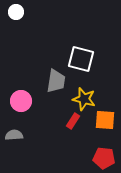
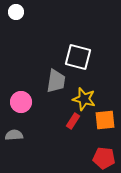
white square: moved 3 px left, 2 px up
pink circle: moved 1 px down
orange square: rotated 10 degrees counterclockwise
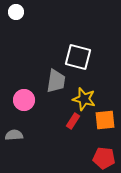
pink circle: moved 3 px right, 2 px up
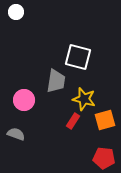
orange square: rotated 10 degrees counterclockwise
gray semicircle: moved 2 px right, 1 px up; rotated 24 degrees clockwise
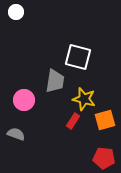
gray trapezoid: moved 1 px left
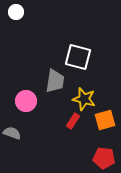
pink circle: moved 2 px right, 1 px down
gray semicircle: moved 4 px left, 1 px up
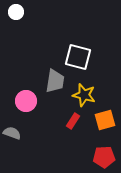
yellow star: moved 4 px up
red pentagon: moved 1 px up; rotated 10 degrees counterclockwise
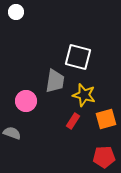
orange square: moved 1 px right, 1 px up
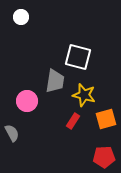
white circle: moved 5 px right, 5 px down
pink circle: moved 1 px right
gray semicircle: rotated 42 degrees clockwise
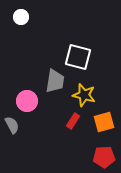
orange square: moved 2 px left, 3 px down
gray semicircle: moved 8 px up
